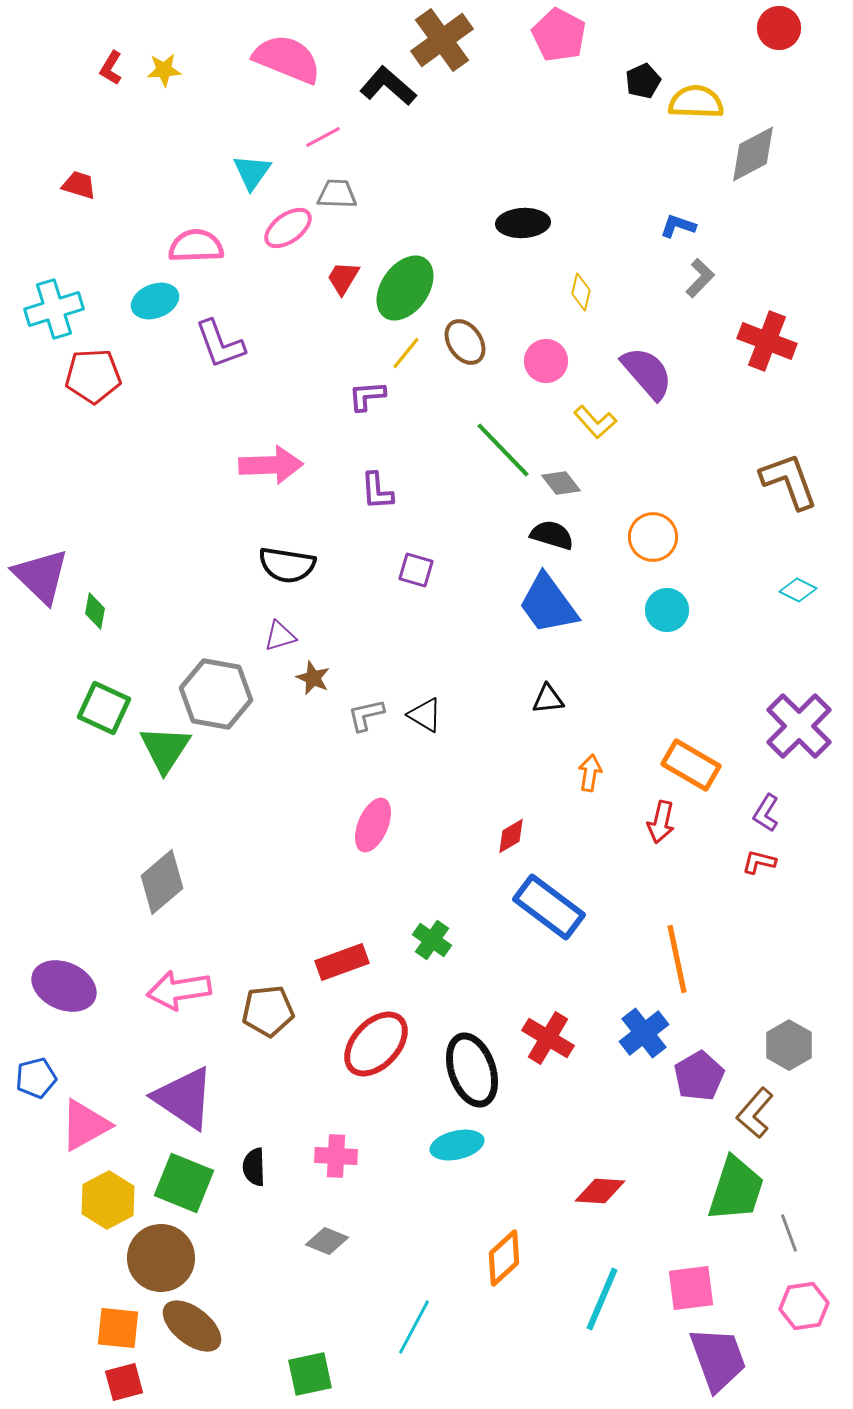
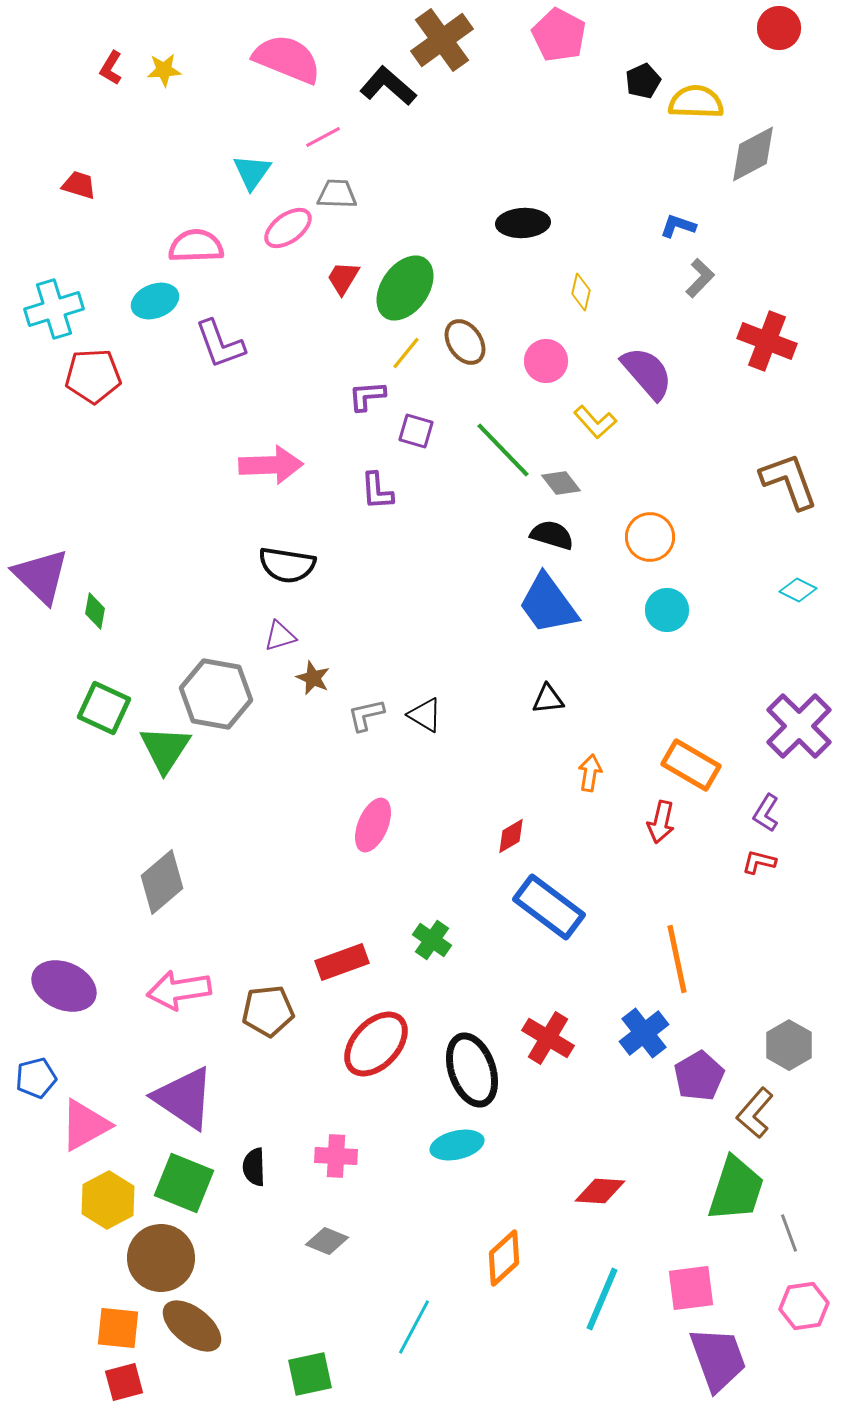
orange circle at (653, 537): moved 3 px left
purple square at (416, 570): moved 139 px up
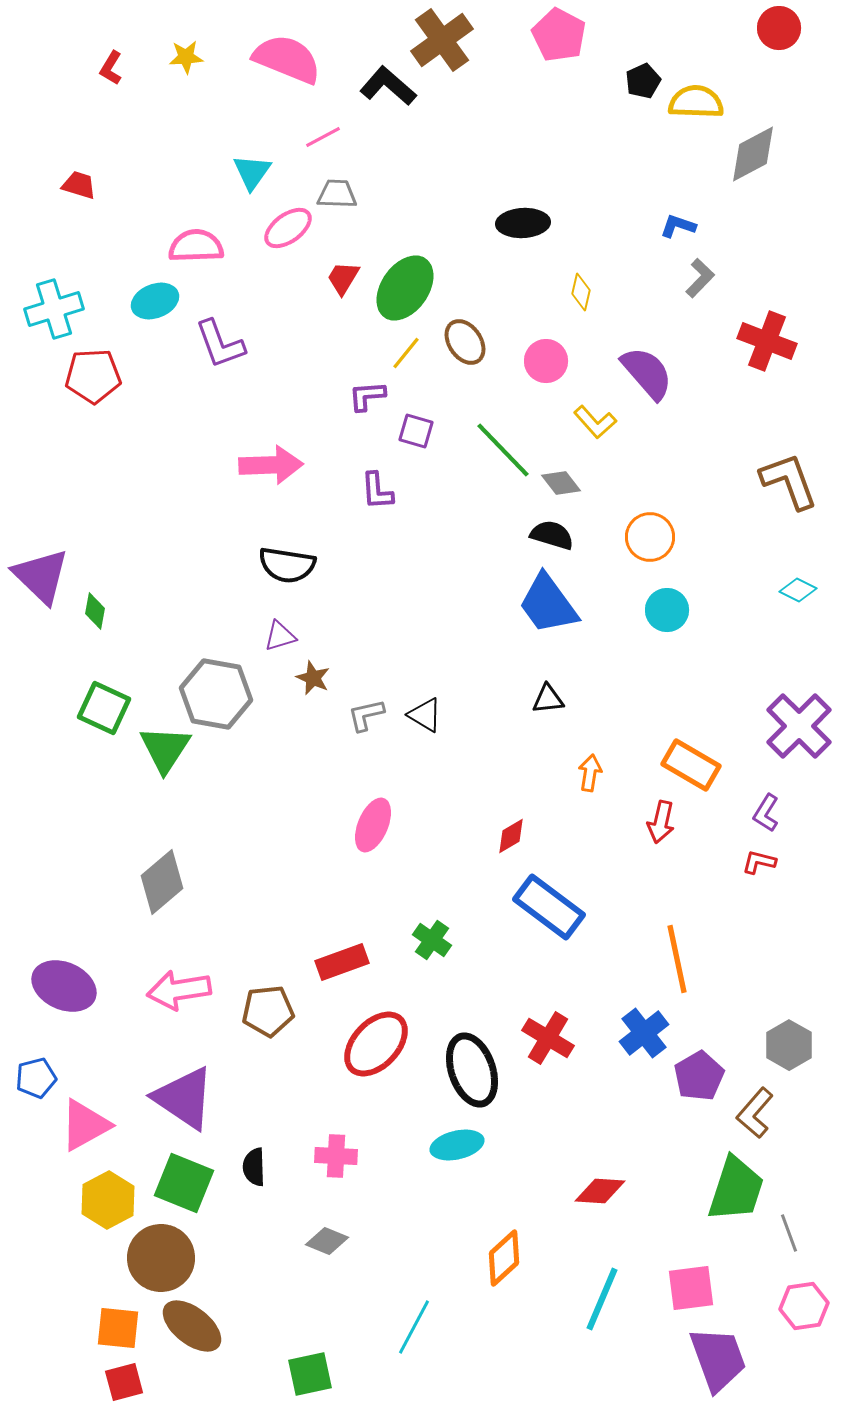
yellow star at (164, 70): moved 22 px right, 13 px up
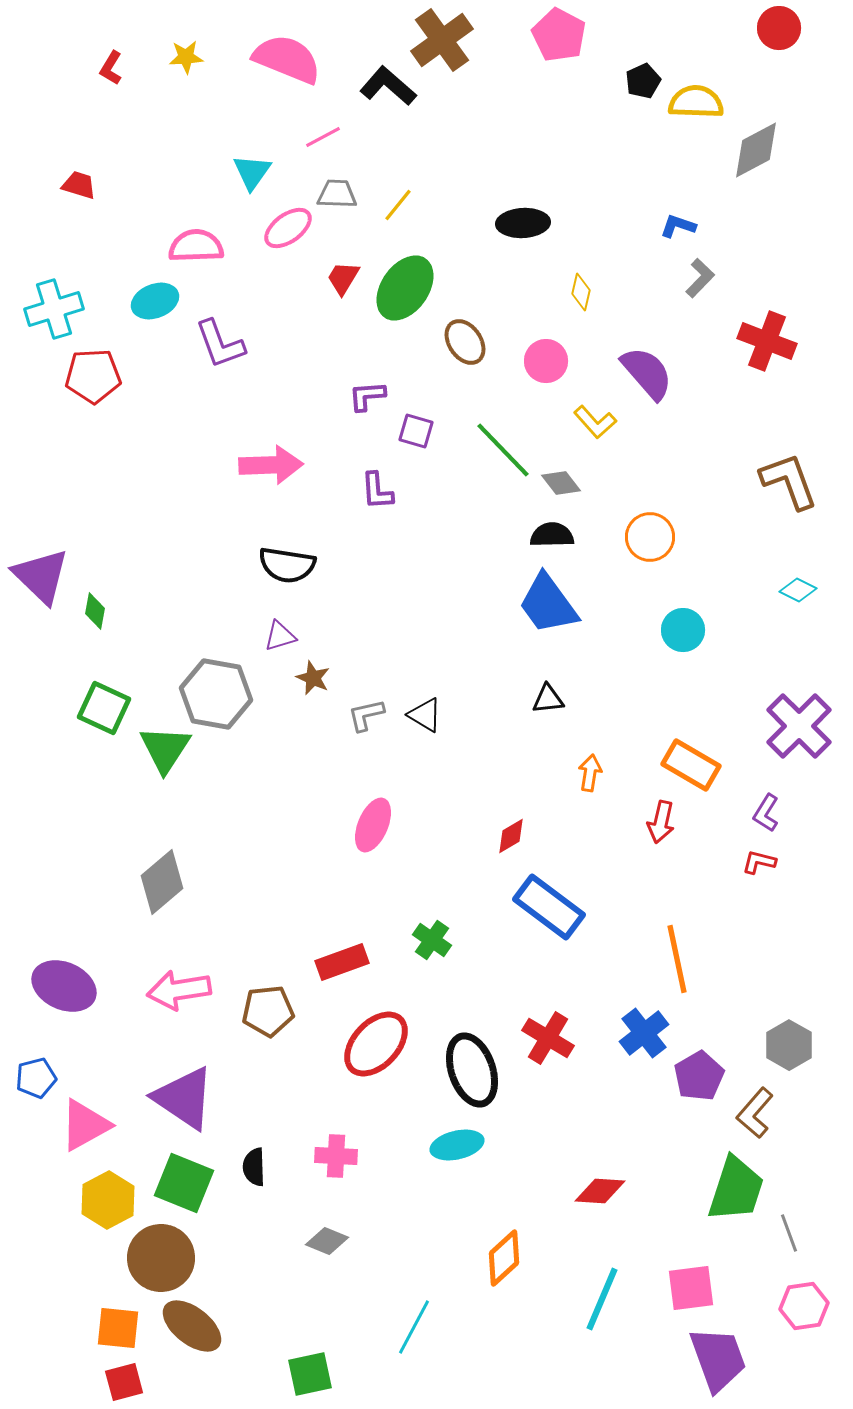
gray diamond at (753, 154): moved 3 px right, 4 px up
yellow line at (406, 353): moved 8 px left, 148 px up
black semicircle at (552, 535): rotated 18 degrees counterclockwise
cyan circle at (667, 610): moved 16 px right, 20 px down
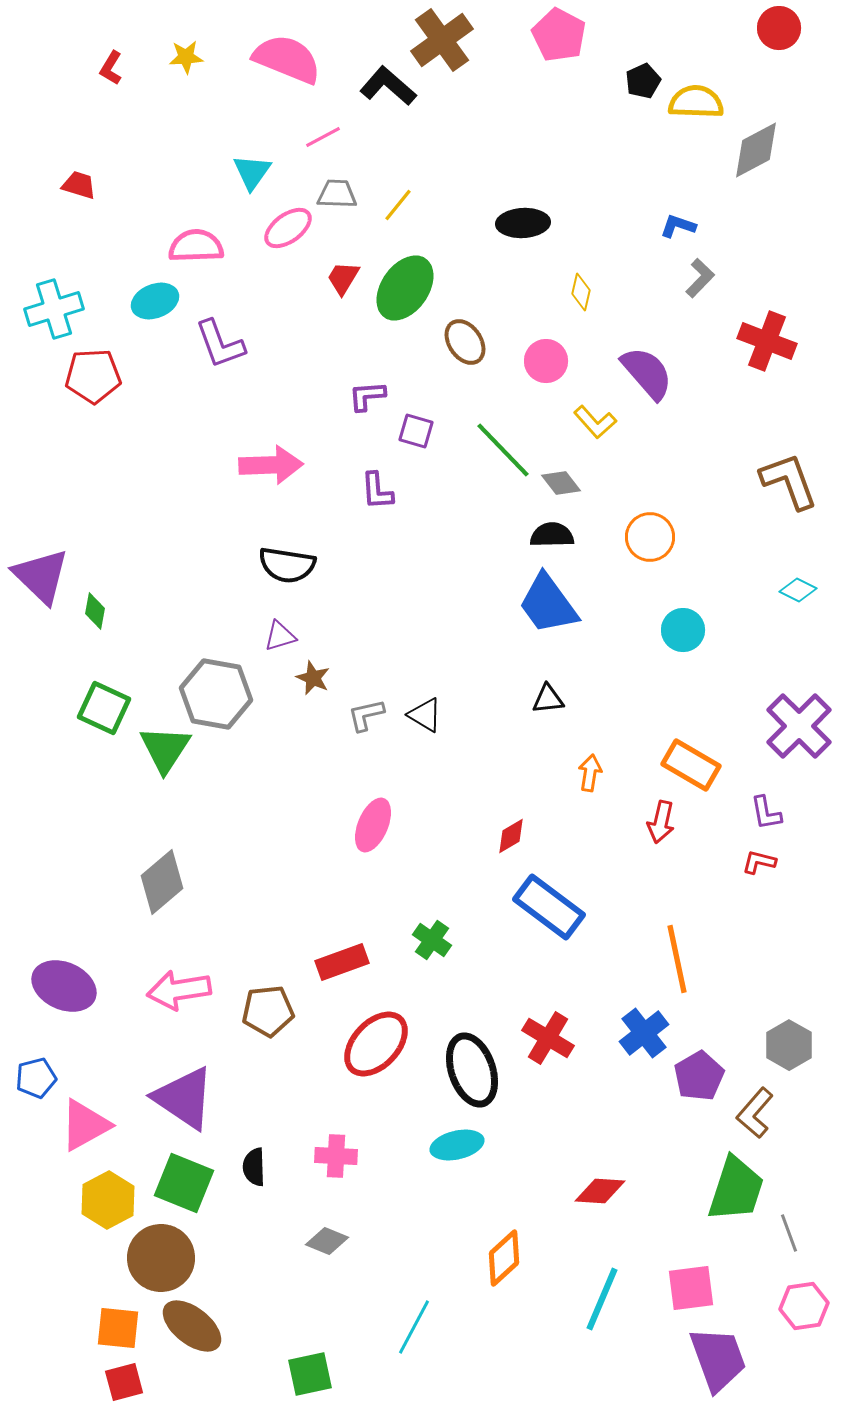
purple L-shape at (766, 813): rotated 42 degrees counterclockwise
